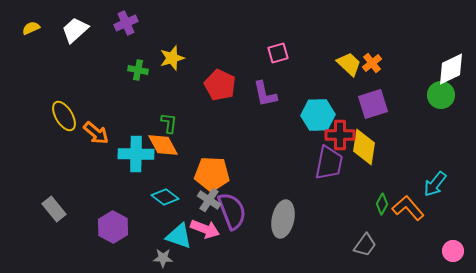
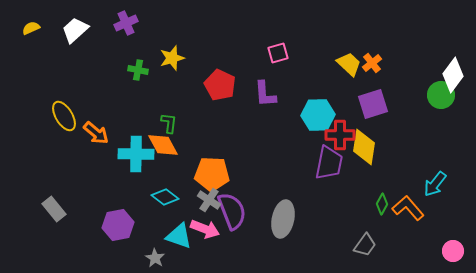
white diamond: moved 2 px right, 6 px down; rotated 28 degrees counterclockwise
purple L-shape: rotated 8 degrees clockwise
purple hexagon: moved 5 px right, 2 px up; rotated 20 degrees clockwise
gray star: moved 8 px left; rotated 30 degrees clockwise
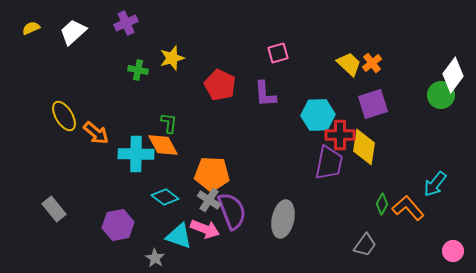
white trapezoid: moved 2 px left, 2 px down
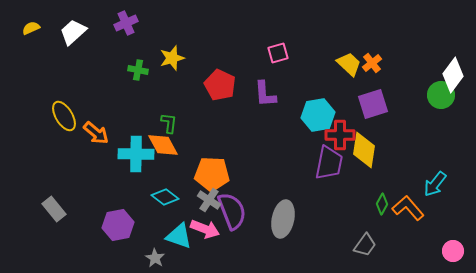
cyan hexagon: rotated 8 degrees counterclockwise
yellow diamond: moved 3 px down
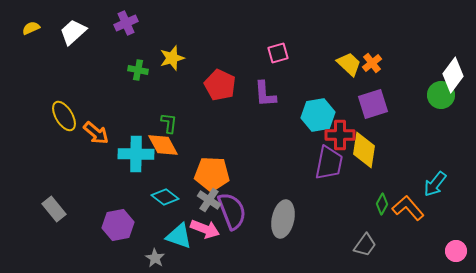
pink circle: moved 3 px right
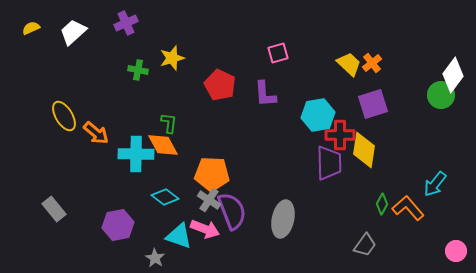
purple trapezoid: rotated 12 degrees counterclockwise
